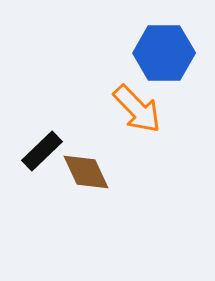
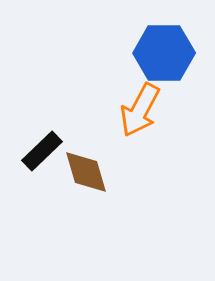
orange arrow: moved 3 px right, 1 px down; rotated 72 degrees clockwise
brown diamond: rotated 9 degrees clockwise
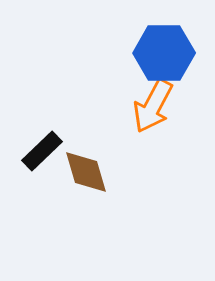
orange arrow: moved 13 px right, 4 px up
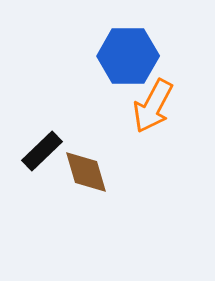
blue hexagon: moved 36 px left, 3 px down
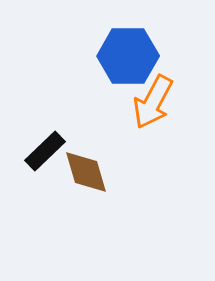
orange arrow: moved 4 px up
black rectangle: moved 3 px right
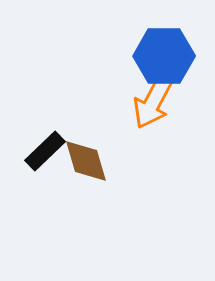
blue hexagon: moved 36 px right
brown diamond: moved 11 px up
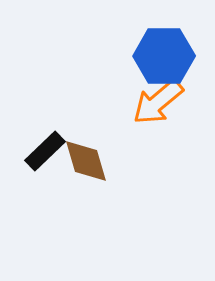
orange arrow: moved 5 px right; rotated 22 degrees clockwise
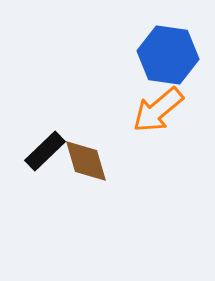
blue hexagon: moved 4 px right, 1 px up; rotated 8 degrees clockwise
orange arrow: moved 8 px down
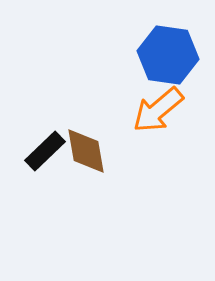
brown diamond: moved 10 px up; rotated 6 degrees clockwise
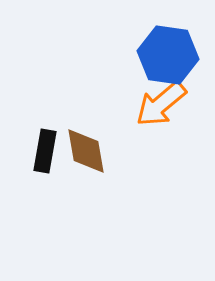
orange arrow: moved 3 px right, 6 px up
black rectangle: rotated 36 degrees counterclockwise
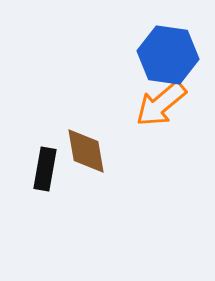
black rectangle: moved 18 px down
